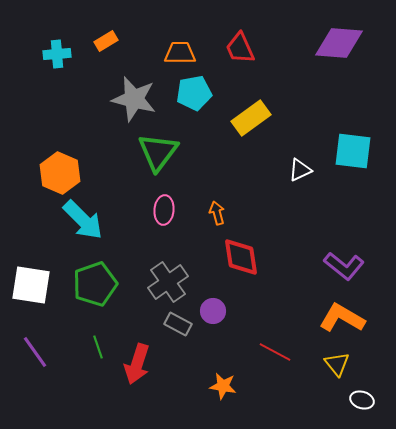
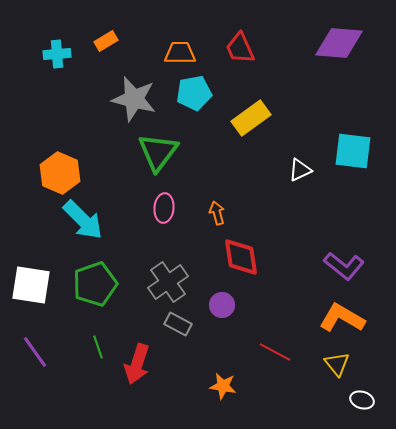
pink ellipse: moved 2 px up
purple circle: moved 9 px right, 6 px up
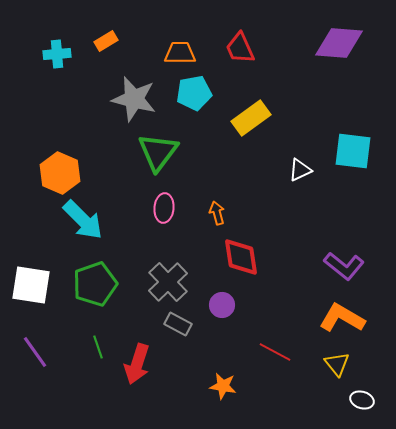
gray cross: rotated 9 degrees counterclockwise
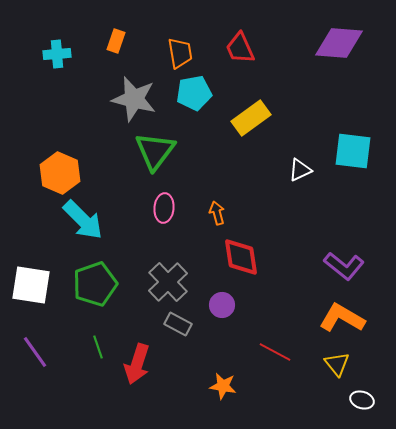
orange rectangle: moved 10 px right; rotated 40 degrees counterclockwise
orange trapezoid: rotated 80 degrees clockwise
green triangle: moved 3 px left, 1 px up
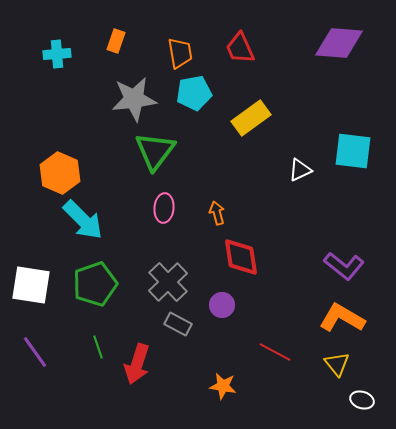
gray star: rotated 21 degrees counterclockwise
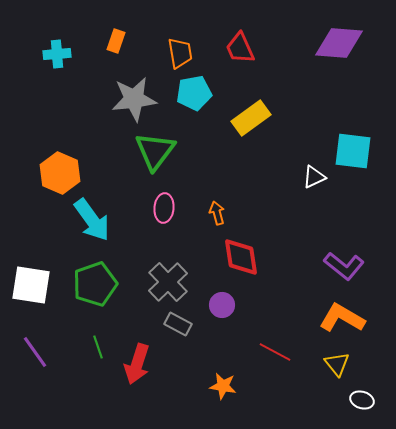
white triangle: moved 14 px right, 7 px down
cyan arrow: moved 9 px right; rotated 9 degrees clockwise
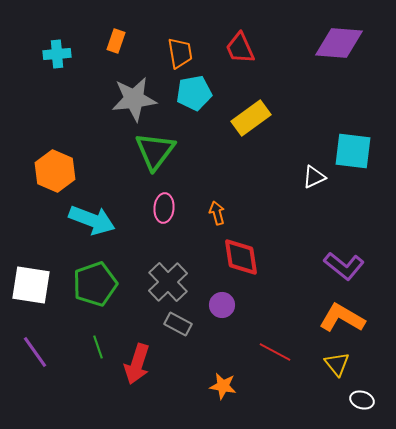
orange hexagon: moved 5 px left, 2 px up
cyan arrow: rotated 33 degrees counterclockwise
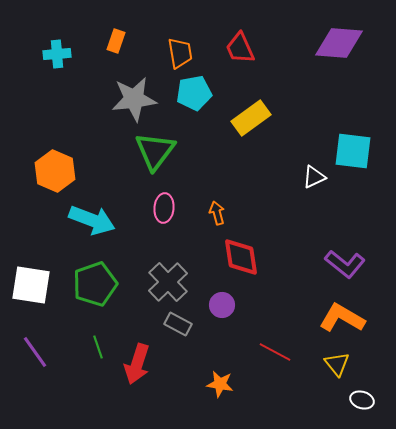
purple L-shape: moved 1 px right, 2 px up
orange star: moved 3 px left, 2 px up
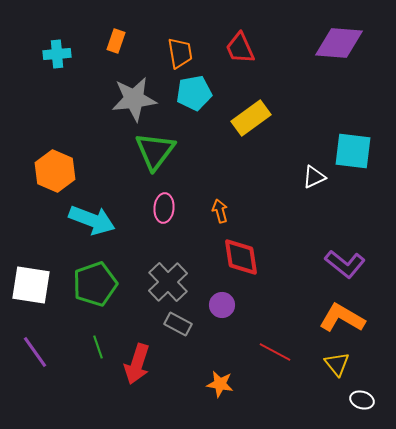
orange arrow: moved 3 px right, 2 px up
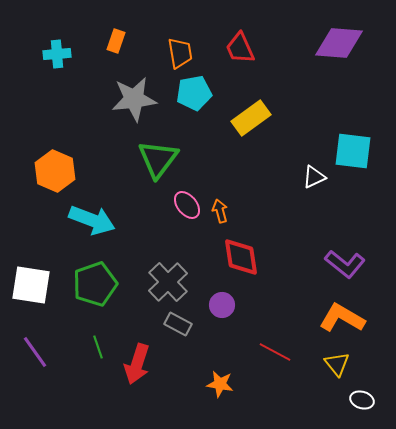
green triangle: moved 3 px right, 8 px down
pink ellipse: moved 23 px right, 3 px up; rotated 44 degrees counterclockwise
